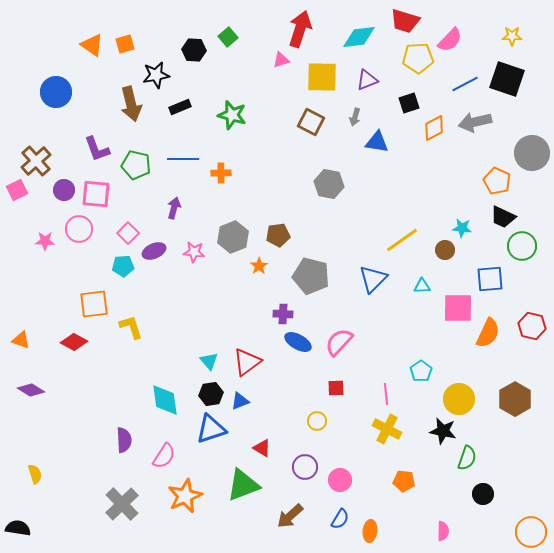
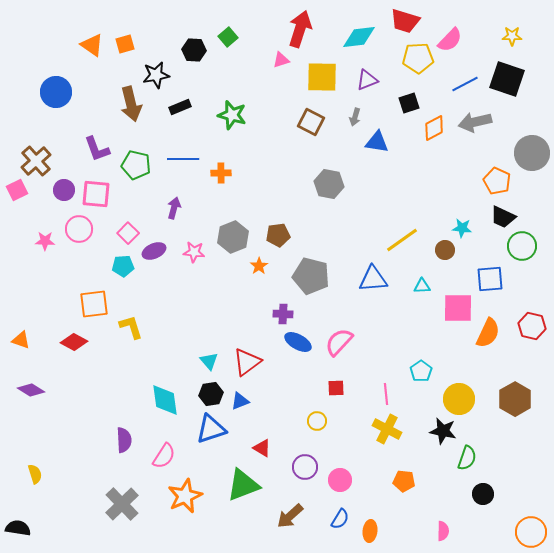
blue triangle at (373, 279): rotated 40 degrees clockwise
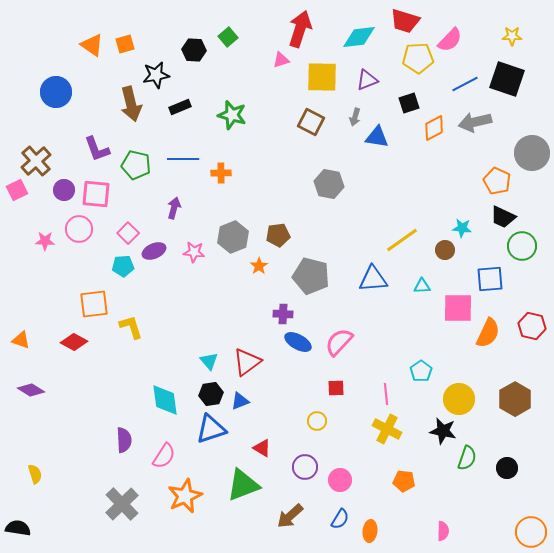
blue triangle at (377, 142): moved 5 px up
black circle at (483, 494): moved 24 px right, 26 px up
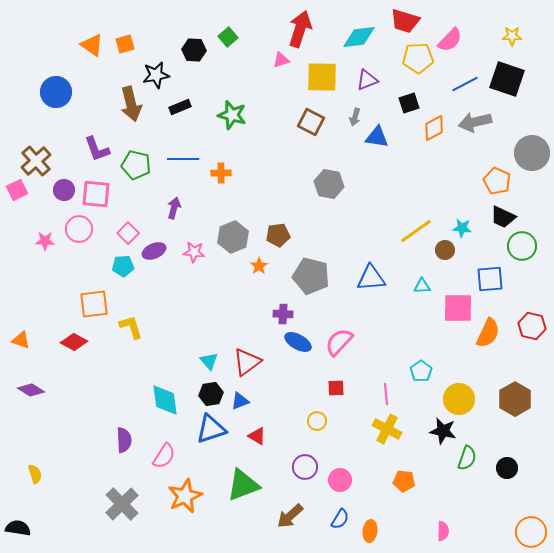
yellow line at (402, 240): moved 14 px right, 9 px up
blue triangle at (373, 279): moved 2 px left, 1 px up
red triangle at (262, 448): moved 5 px left, 12 px up
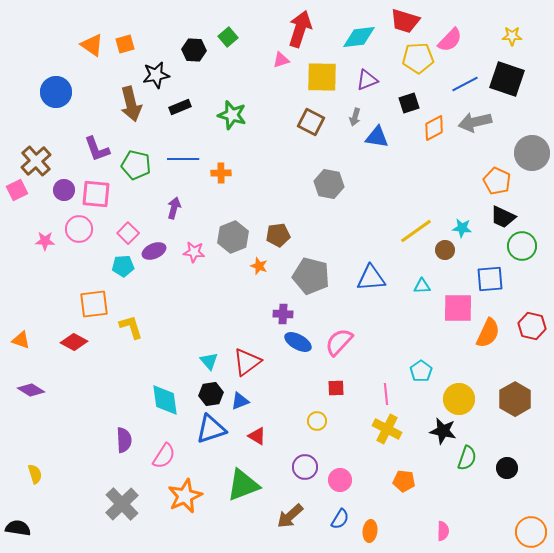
orange star at (259, 266): rotated 18 degrees counterclockwise
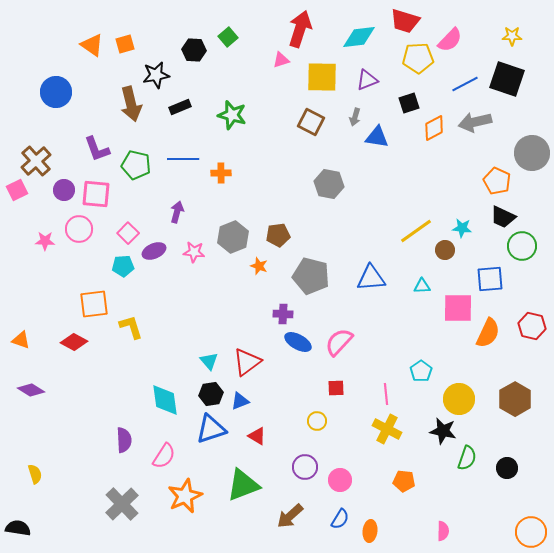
purple arrow at (174, 208): moved 3 px right, 4 px down
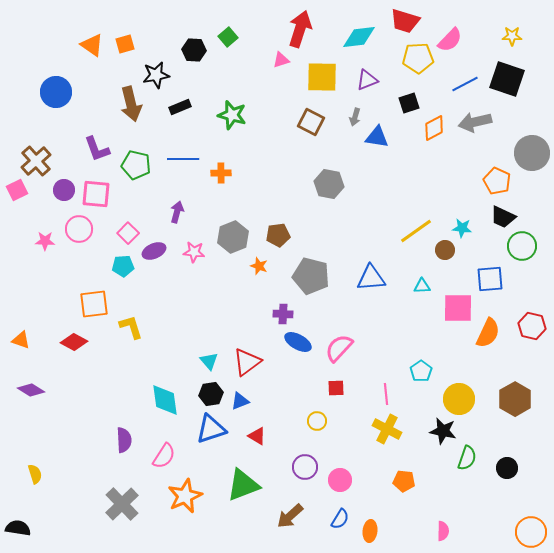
pink semicircle at (339, 342): moved 6 px down
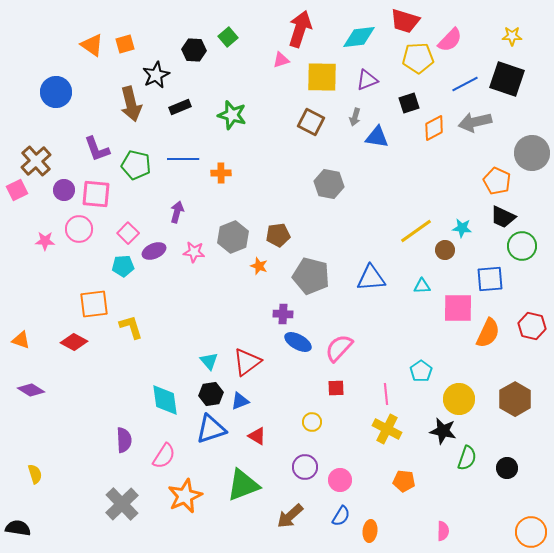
black star at (156, 75): rotated 16 degrees counterclockwise
yellow circle at (317, 421): moved 5 px left, 1 px down
blue semicircle at (340, 519): moved 1 px right, 3 px up
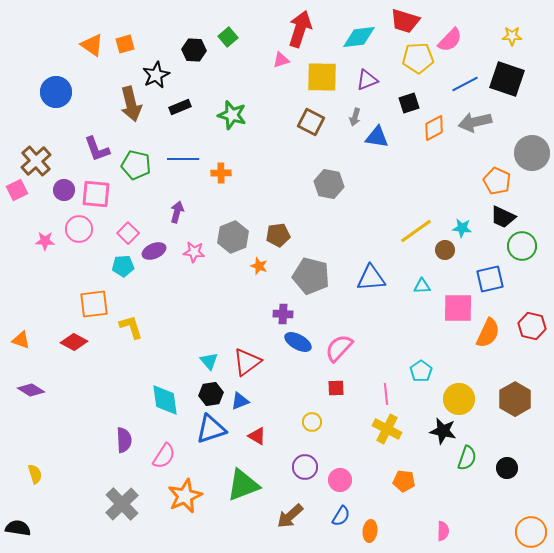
blue square at (490, 279): rotated 8 degrees counterclockwise
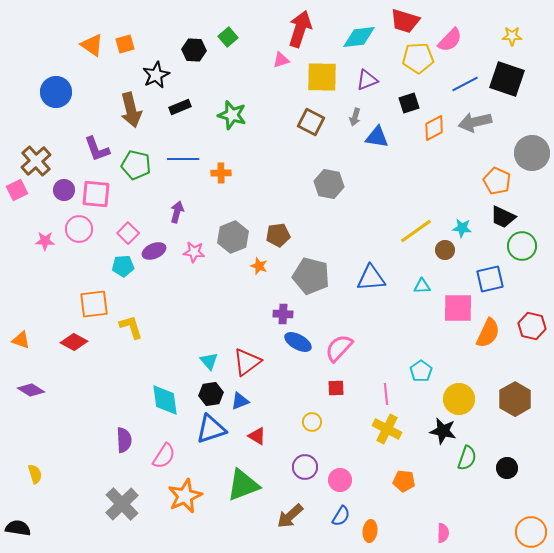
brown arrow at (131, 104): moved 6 px down
pink semicircle at (443, 531): moved 2 px down
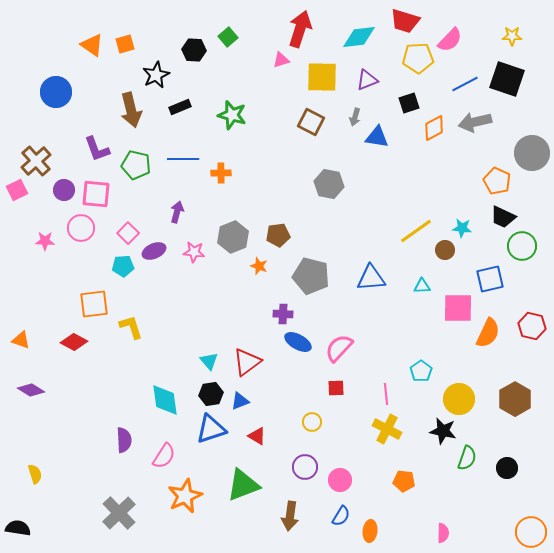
pink circle at (79, 229): moved 2 px right, 1 px up
gray cross at (122, 504): moved 3 px left, 9 px down
brown arrow at (290, 516): rotated 40 degrees counterclockwise
